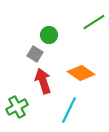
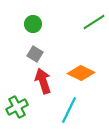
green circle: moved 16 px left, 11 px up
orange diamond: rotated 8 degrees counterclockwise
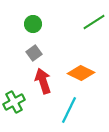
gray square: moved 1 px left, 1 px up; rotated 21 degrees clockwise
green cross: moved 3 px left, 5 px up
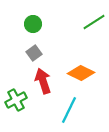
green cross: moved 2 px right, 2 px up
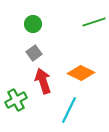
green line: rotated 15 degrees clockwise
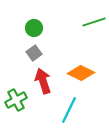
green circle: moved 1 px right, 4 px down
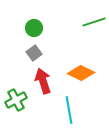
cyan line: rotated 36 degrees counterclockwise
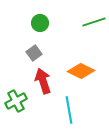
green circle: moved 6 px right, 5 px up
orange diamond: moved 2 px up
green cross: moved 1 px down
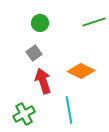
green cross: moved 8 px right, 13 px down
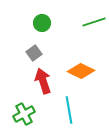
green circle: moved 2 px right
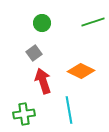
green line: moved 1 px left
green cross: rotated 20 degrees clockwise
